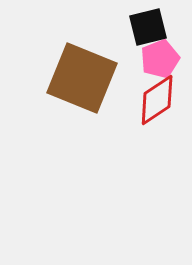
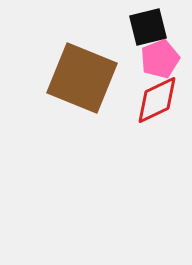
red diamond: rotated 8 degrees clockwise
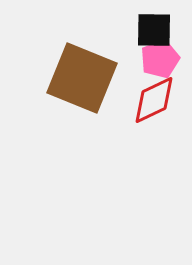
black square: moved 6 px right, 3 px down; rotated 15 degrees clockwise
red diamond: moved 3 px left
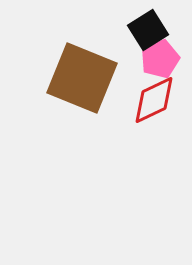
black square: moved 6 px left; rotated 33 degrees counterclockwise
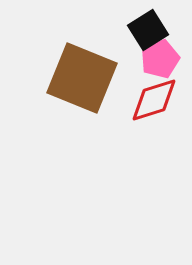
red diamond: rotated 8 degrees clockwise
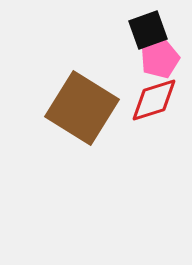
black square: rotated 12 degrees clockwise
brown square: moved 30 px down; rotated 10 degrees clockwise
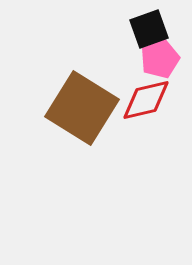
black square: moved 1 px right, 1 px up
red diamond: moved 8 px left; rotated 4 degrees clockwise
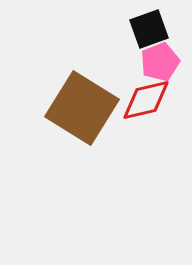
pink pentagon: moved 3 px down
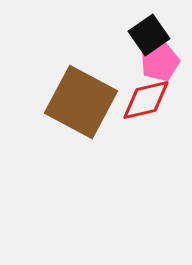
black square: moved 6 px down; rotated 15 degrees counterclockwise
brown square: moved 1 px left, 6 px up; rotated 4 degrees counterclockwise
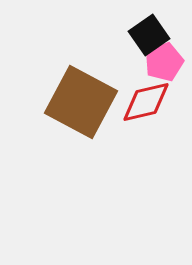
pink pentagon: moved 4 px right
red diamond: moved 2 px down
